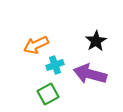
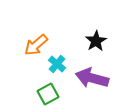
orange arrow: rotated 15 degrees counterclockwise
cyan cross: moved 2 px right, 1 px up; rotated 30 degrees counterclockwise
purple arrow: moved 2 px right, 4 px down
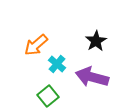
purple arrow: moved 1 px up
green square: moved 2 px down; rotated 10 degrees counterclockwise
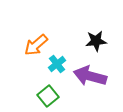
black star: rotated 25 degrees clockwise
cyan cross: rotated 12 degrees clockwise
purple arrow: moved 2 px left, 1 px up
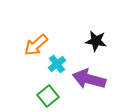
black star: rotated 15 degrees clockwise
purple arrow: moved 1 px left, 3 px down
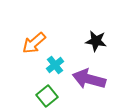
orange arrow: moved 2 px left, 2 px up
cyan cross: moved 2 px left, 1 px down
green square: moved 1 px left
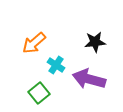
black star: moved 1 px left, 1 px down; rotated 15 degrees counterclockwise
cyan cross: moved 1 px right; rotated 18 degrees counterclockwise
green square: moved 8 px left, 3 px up
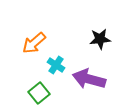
black star: moved 5 px right, 3 px up
